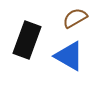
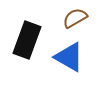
blue triangle: moved 1 px down
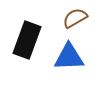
blue triangle: rotated 32 degrees counterclockwise
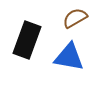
blue triangle: rotated 12 degrees clockwise
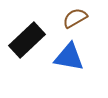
black rectangle: rotated 27 degrees clockwise
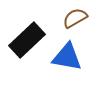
blue triangle: moved 2 px left
